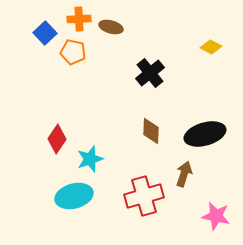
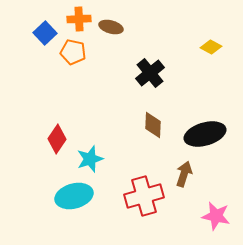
brown diamond: moved 2 px right, 6 px up
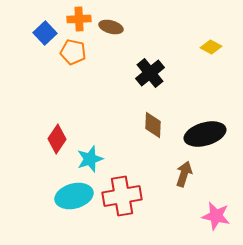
red cross: moved 22 px left; rotated 6 degrees clockwise
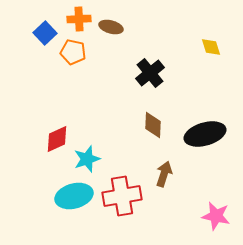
yellow diamond: rotated 45 degrees clockwise
red diamond: rotated 32 degrees clockwise
cyan star: moved 3 px left
brown arrow: moved 20 px left
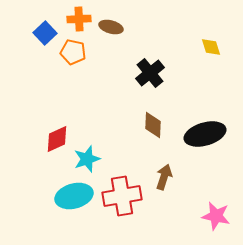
brown arrow: moved 3 px down
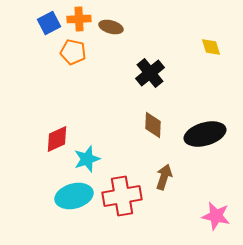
blue square: moved 4 px right, 10 px up; rotated 15 degrees clockwise
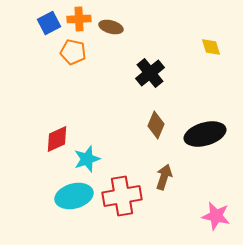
brown diamond: moved 3 px right; rotated 20 degrees clockwise
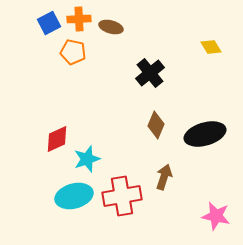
yellow diamond: rotated 15 degrees counterclockwise
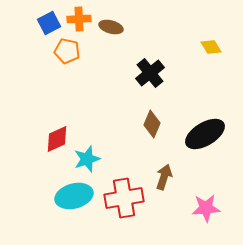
orange pentagon: moved 6 px left, 1 px up
brown diamond: moved 4 px left, 1 px up
black ellipse: rotated 15 degrees counterclockwise
red cross: moved 2 px right, 2 px down
pink star: moved 10 px left, 8 px up; rotated 16 degrees counterclockwise
